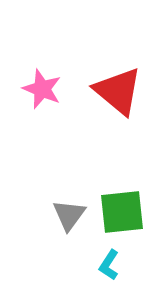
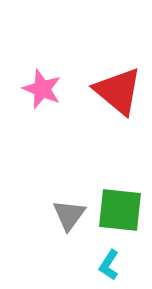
green square: moved 2 px left, 2 px up; rotated 12 degrees clockwise
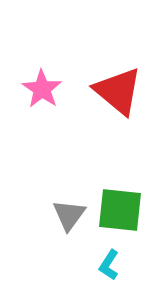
pink star: rotated 12 degrees clockwise
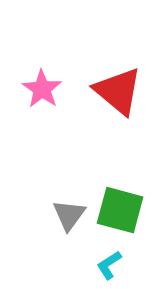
green square: rotated 9 degrees clockwise
cyan L-shape: rotated 24 degrees clockwise
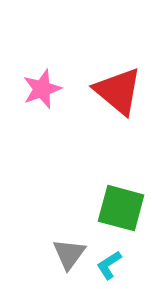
pink star: rotated 18 degrees clockwise
green square: moved 1 px right, 2 px up
gray triangle: moved 39 px down
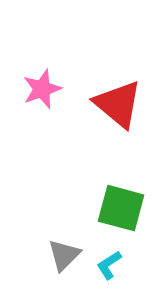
red triangle: moved 13 px down
gray triangle: moved 5 px left, 1 px down; rotated 9 degrees clockwise
